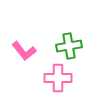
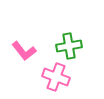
pink cross: moved 2 px left, 1 px up; rotated 20 degrees clockwise
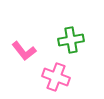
green cross: moved 2 px right, 6 px up
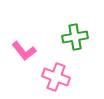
green cross: moved 4 px right, 3 px up
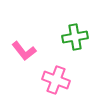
pink cross: moved 3 px down
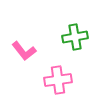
pink cross: moved 2 px right; rotated 28 degrees counterclockwise
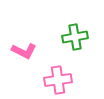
pink L-shape: rotated 25 degrees counterclockwise
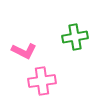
pink cross: moved 16 px left, 1 px down
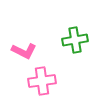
green cross: moved 3 px down
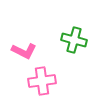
green cross: moved 1 px left; rotated 25 degrees clockwise
